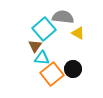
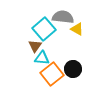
yellow triangle: moved 1 px left, 4 px up
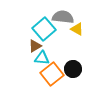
brown triangle: rotated 24 degrees clockwise
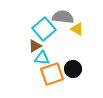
orange square: rotated 20 degrees clockwise
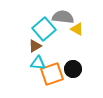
cyan triangle: moved 4 px left, 5 px down
